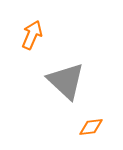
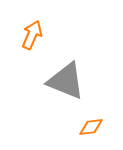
gray triangle: rotated 21 degrees counterclockwise
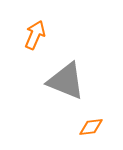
orange arrow: moved 3 px right
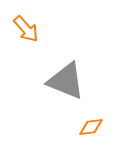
orange arrow: moved 9 px left, 6 px up; rotated 116 degrees clockwise
